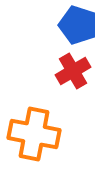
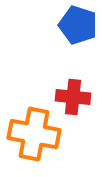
red cross: moved 26 px down; rotated 36 degrees clockwise
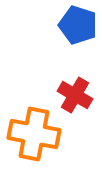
red cross: moved 2 px right, 2 px up; rotated 24 degrees clockwise
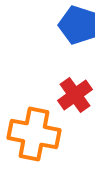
red cross: rotated 24 degrees clockwise
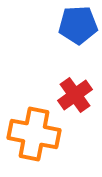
blue pentagon: rotated 21 degrees counterclockwise
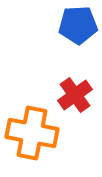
orange cross: moved 2 px left, 1 px up
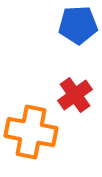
orange cross: moved 1 px left, 1 px up
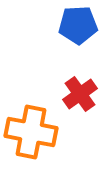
red cross: moved 5 px right, 1 px up
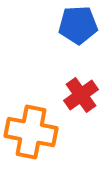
red cross: moved 1 px right, 1 px down
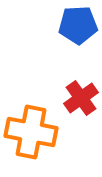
red cross: moved 3 px down
